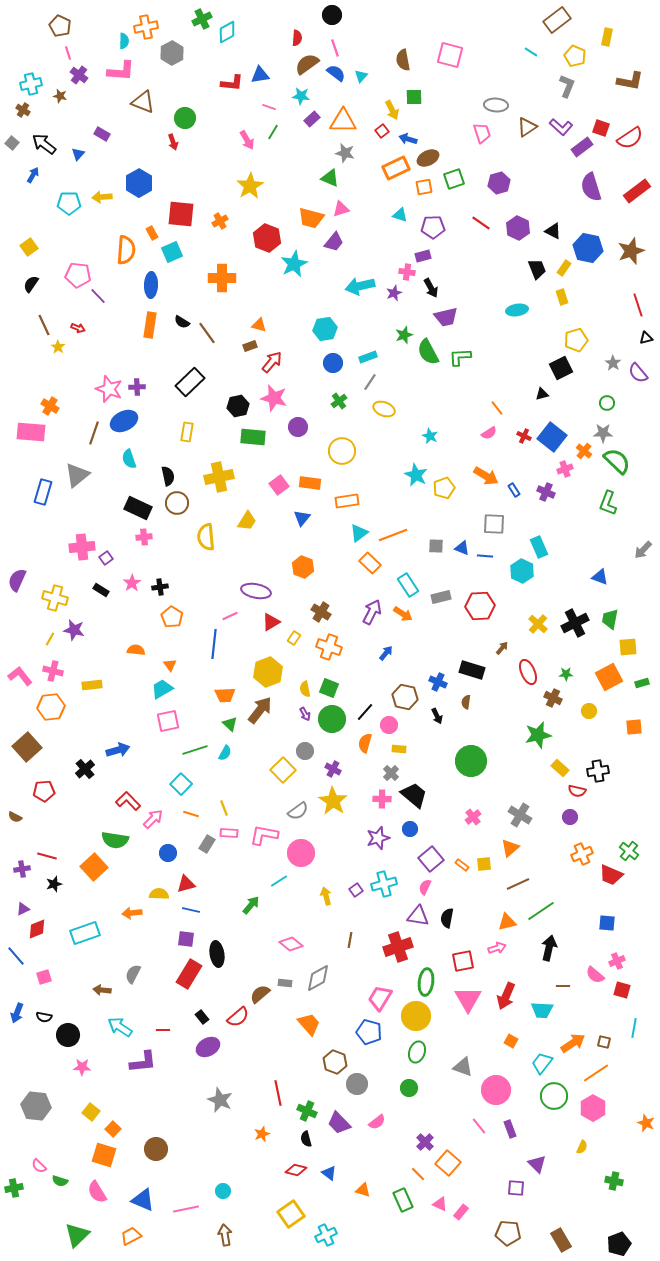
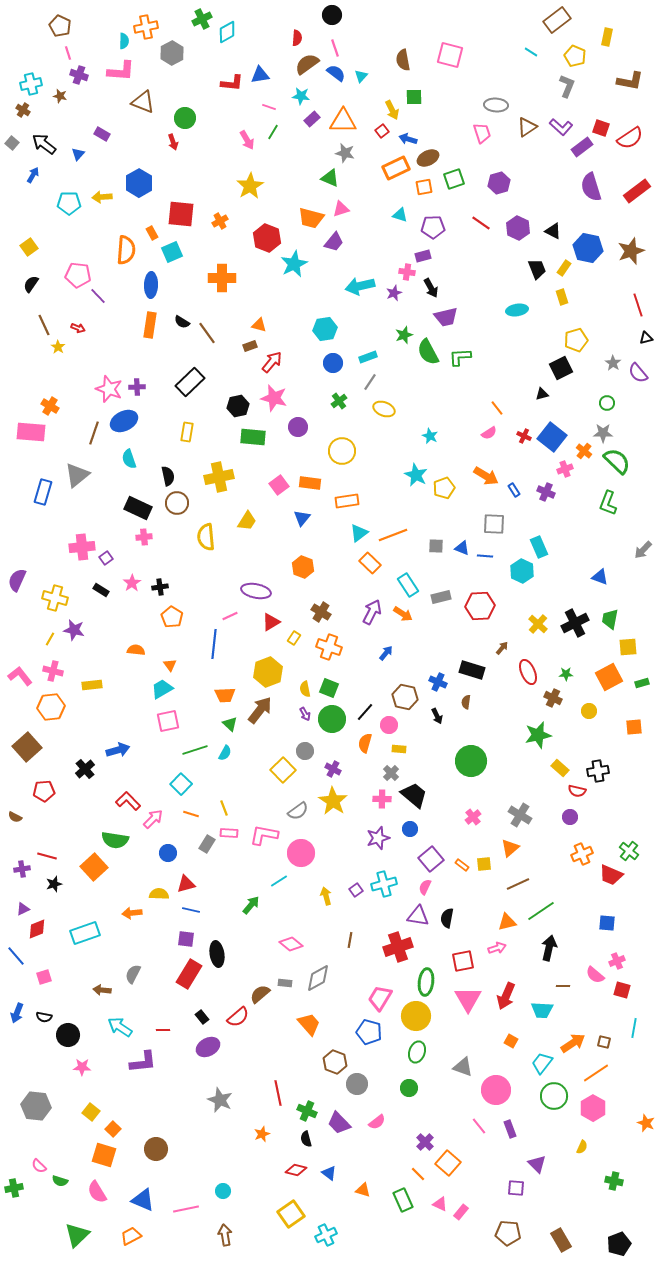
purple cross at (79, 75): rotated 18 degrees counterclockwise
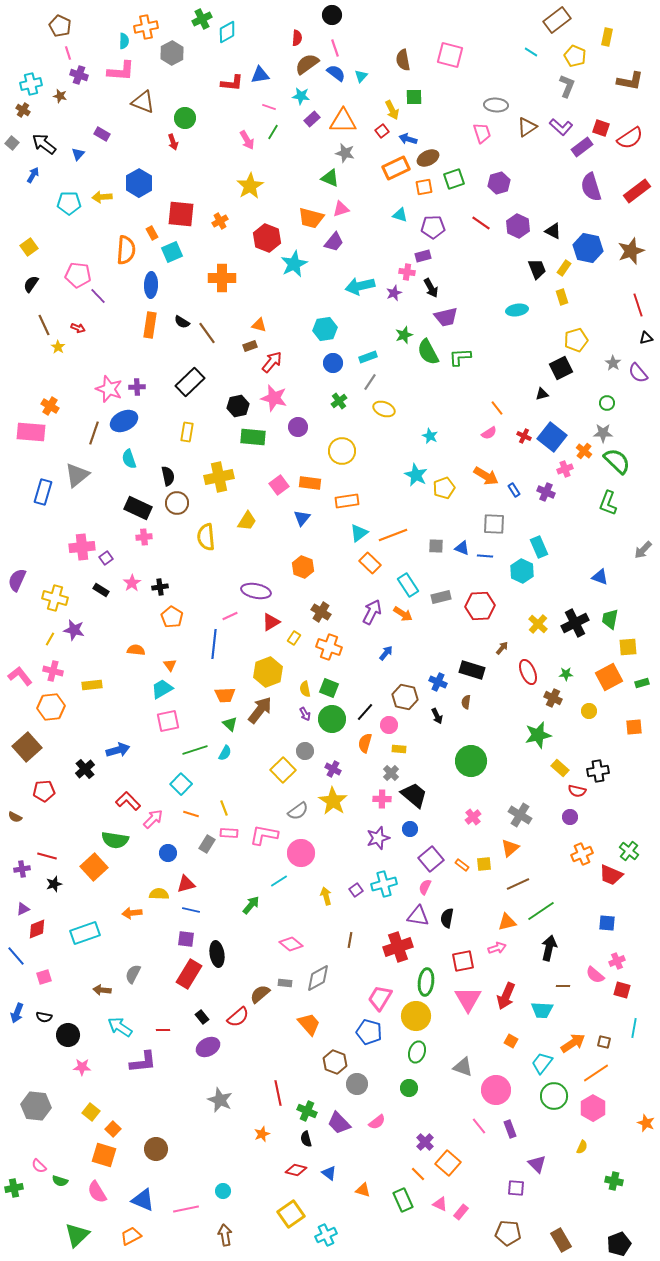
purple hexagon at (518, 228): moved 2 px up
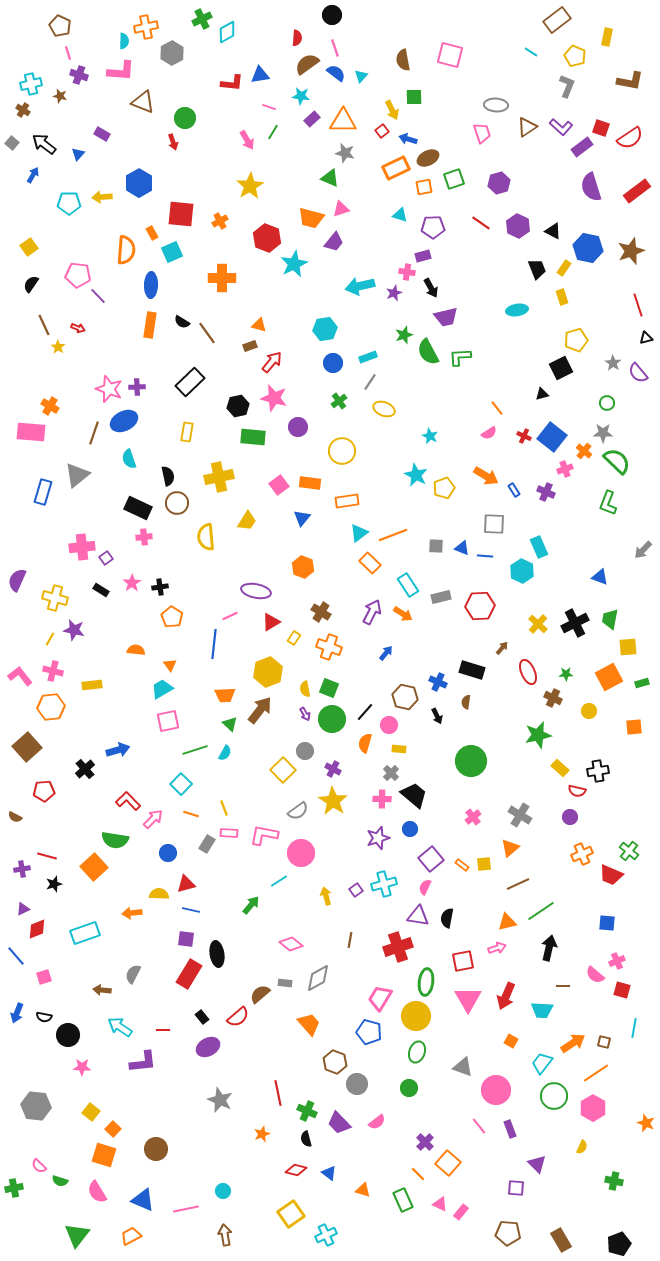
green triangle at (77, 1235): rotated 8 degrees counterclockwise
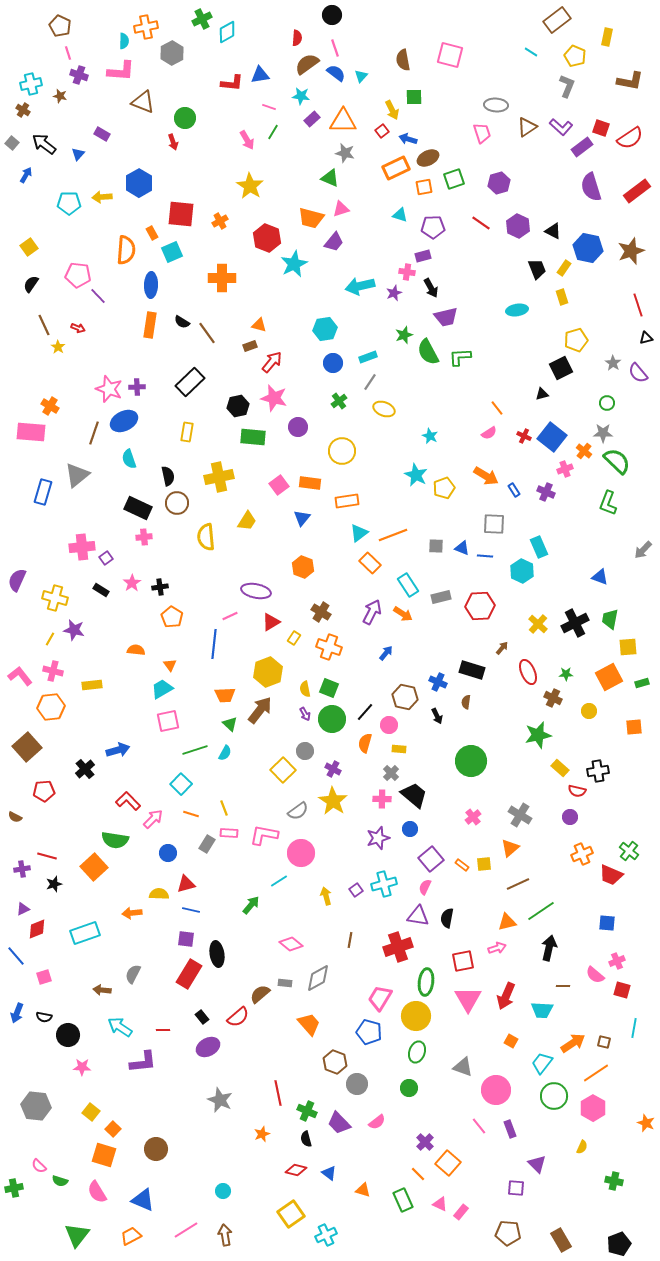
blue arrow at (33, 175): moved 7 px left
yellow star at (250, 186): rotated 8 degrees counterclockwise
pink line at (186, 1209): moved 21 px down; rotated 20 degrees counterclockwise
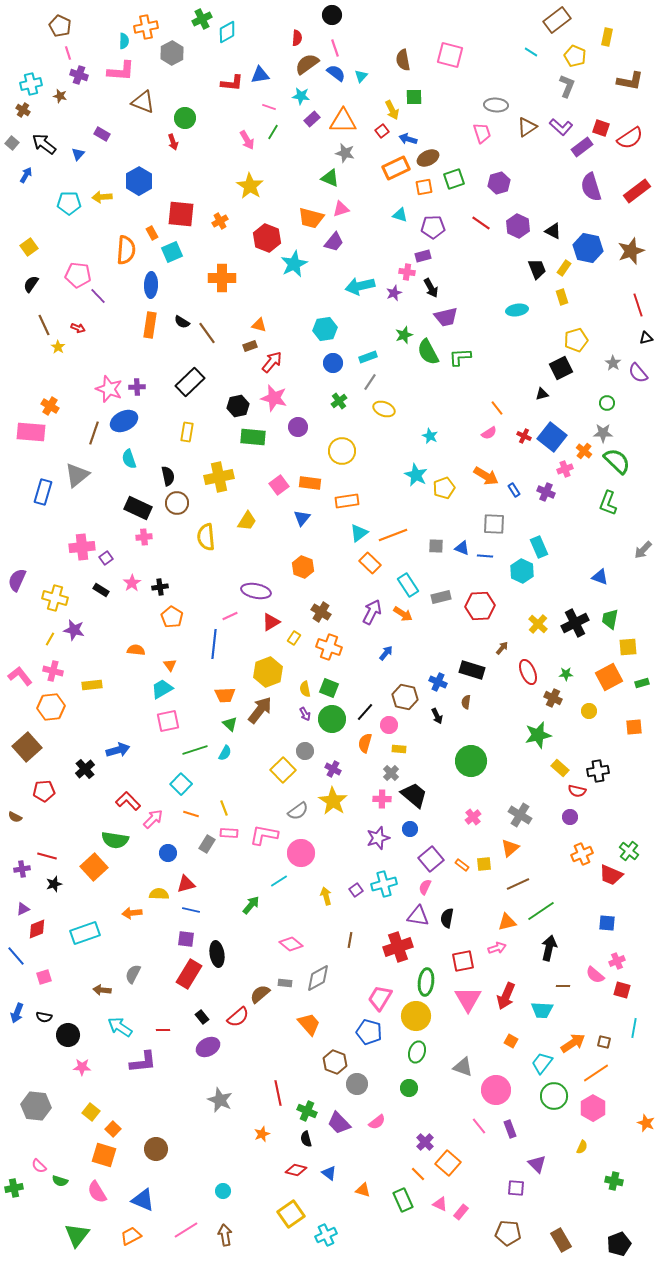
blue hexagon at (139, 183): moved 2 px up
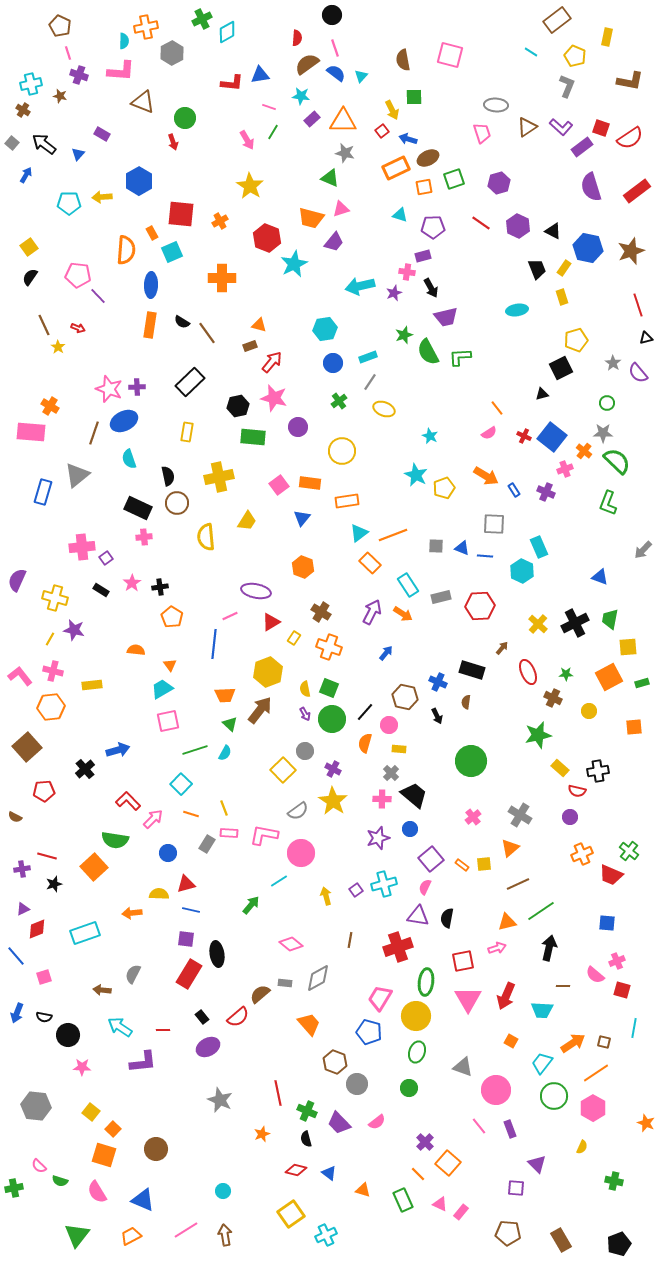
black semicircle at (31, 284): moved 1 px left, 7 px up
